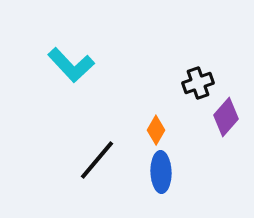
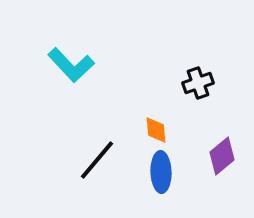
purple diamond: moved 4 px left, 39 px down; rotated 9 degrees clockwise
orange diamond: rotated 36 degrees counterclockwise
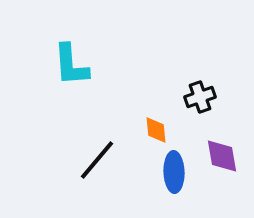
cyan L-shape: rotated 39 degrees clockwise
black cross: moved 2 px right, 14 px down
purple diamond: rotated 60 degrees counterclockwise
blue ellipse: moved 13 px right
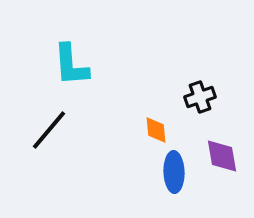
black line: moved 48 px left, 30 px up
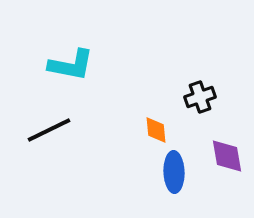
cyan L-shape: rotated 75 degrees counterclockwise
black line: rotated 24 degrees clockwise
purple diamond: moved 5 px right
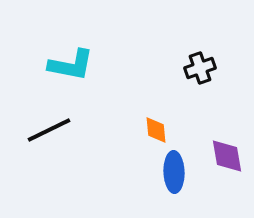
black cross: moved 29 px up
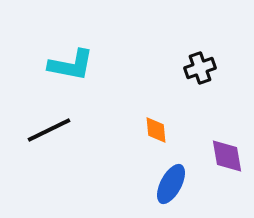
blue ellipse: moved 3 px left, 12 px down; rotated 30 degrees clockwise
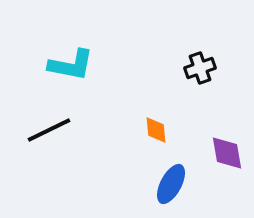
purple diamond: moved 3 px up
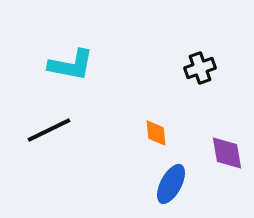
orange diamond: moved 3 px down
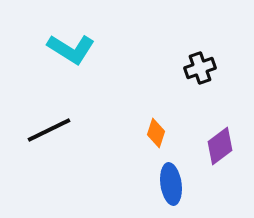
cyan L-shape: moved 16 px up; rotated 21 degrees clockwise
orange diamond: rotated 24 degrees clockwise
purple diamond: moved 7 px left, 7 px up; rotated 63 degrees clockwise
blue ellipse: rotated 36 degrees counterclockwise
